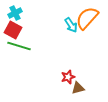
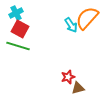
cyan cross: moved 1 px right
red square: moved 7 px right, 1 px up
green line: moved 1 px left
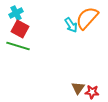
red star: moved 24 px right, 15 px down; rotated 24 degrees clockwise
brown triangle: rotated 40 degrees counterclockwise
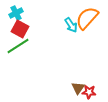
green line: rotated 50 degrees counterclockwise
red star: moved 3 px left
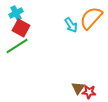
orange semicircle: moved 4 px right
red square: moved 1 px right, 1 px up
green line: moved 1 px left
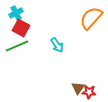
cyan arrow: moved 14 px left, 20 px down
green line: rotated 10 degrees clockwise
